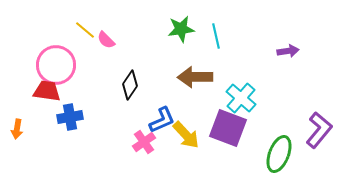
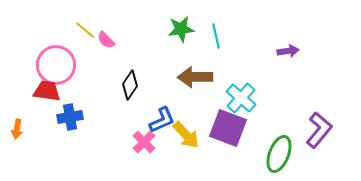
pink cross: rotated 10 degrees counterclockwise
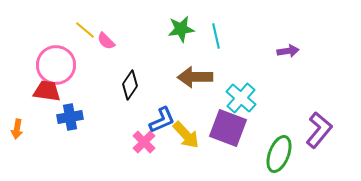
pink semicircle: moved 1 px down
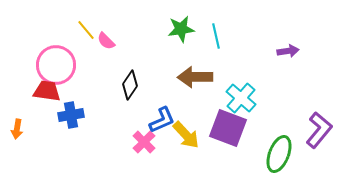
yellow line: moved 1 px right; rotated 10 degrees clockwise
blue cross: moved 1 px right, 2 px up
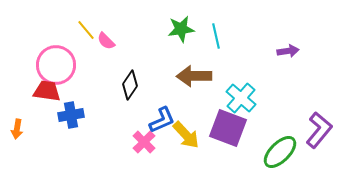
brown arrow: moved 1 px left, 1 px up
green ellipse: moved 1 px right, 2 px up; rotated 24 degrees clockwise
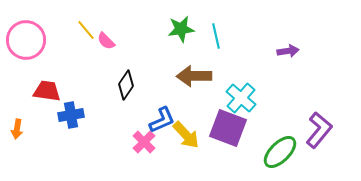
pink circle: moved 30 px left, 25 px up
black diamond: moved 4 px left
